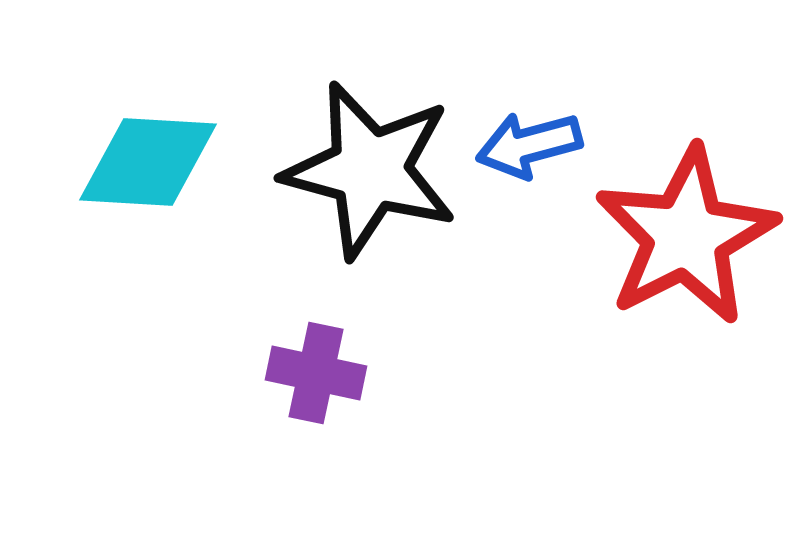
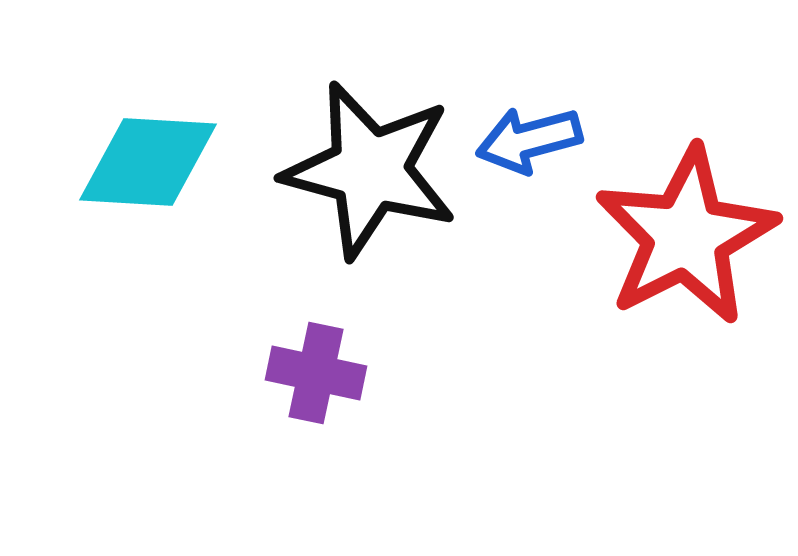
blue arrow: moved 5 px up
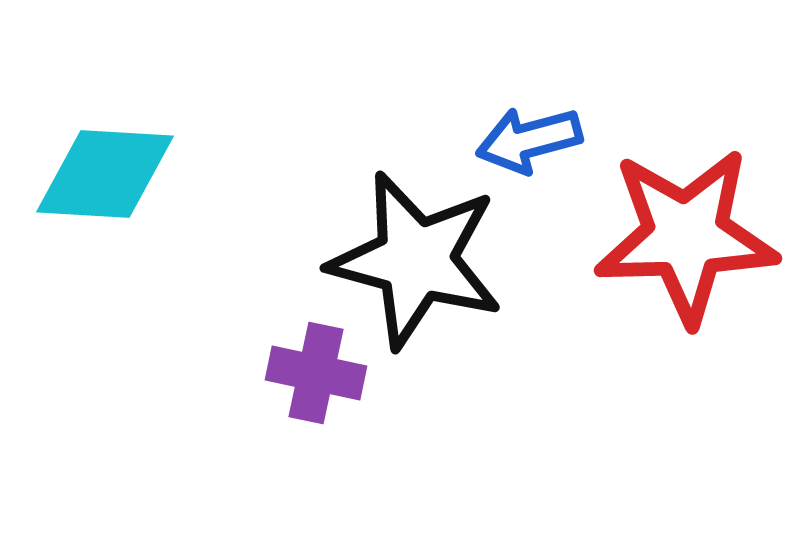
cyan diamond: moved 43 px left, 12 px down
black star: moved 46 px right, 90 px down
red star: rotated 25 degrees clockwise
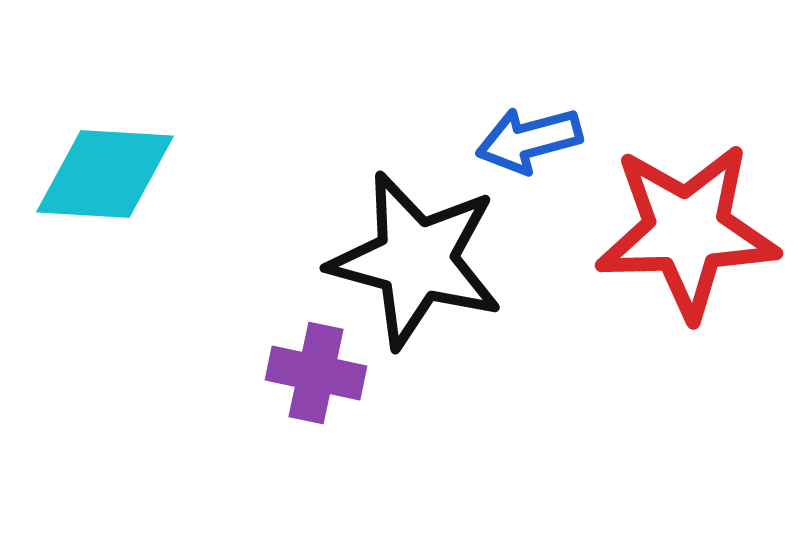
red star: moved 1 px right, 5 px up
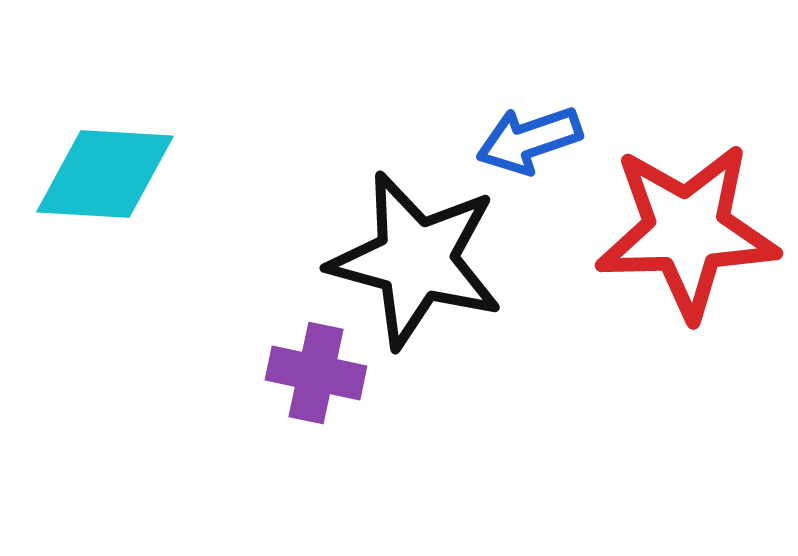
blue arrow: rotated 4 degrees counterclockwise
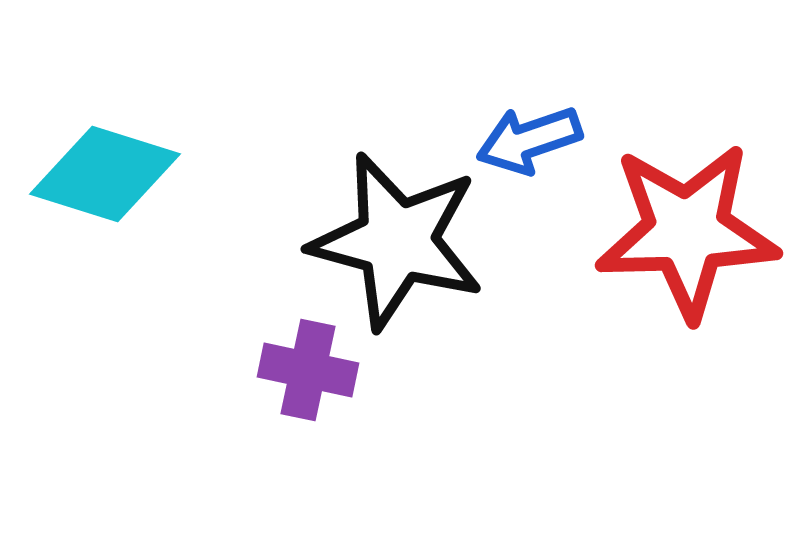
cyan diamond: rotated 14 degrees clockwise
black star: moved 19 px left, 19 px up
purple cross: moved 8 px left, 3 px up
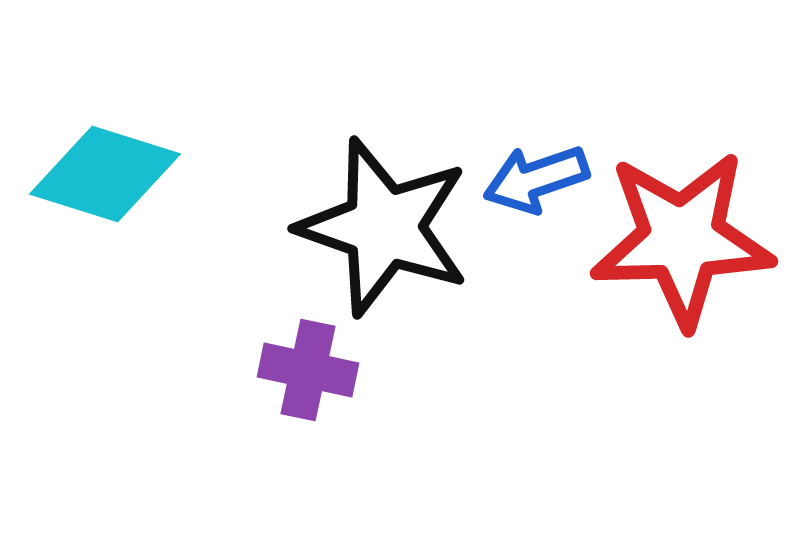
blue arrow: moved 7 px right, 39 px down
red star: moved 5 px left, 8 px down
black star: moved 13 px left, 14 px up; rotated 4 degrees clockwise
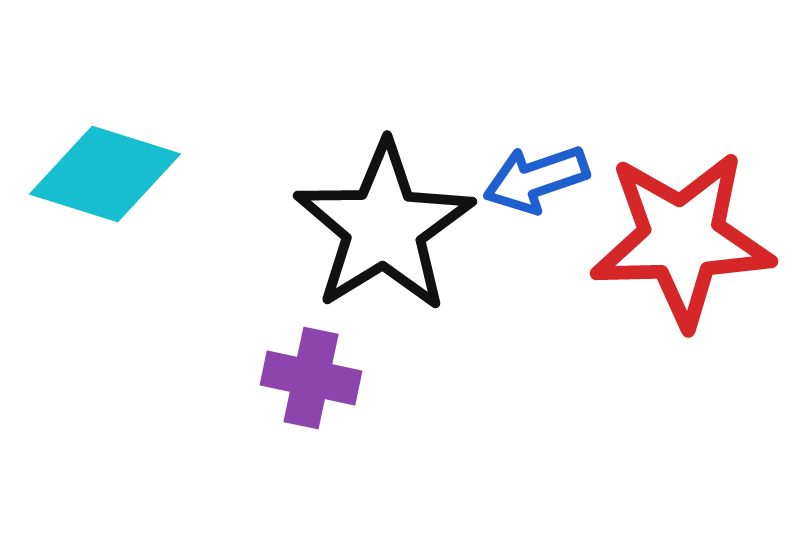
black star: rotated 21 degrees clockwise
purple cross: moved 3 px right, 8 px down
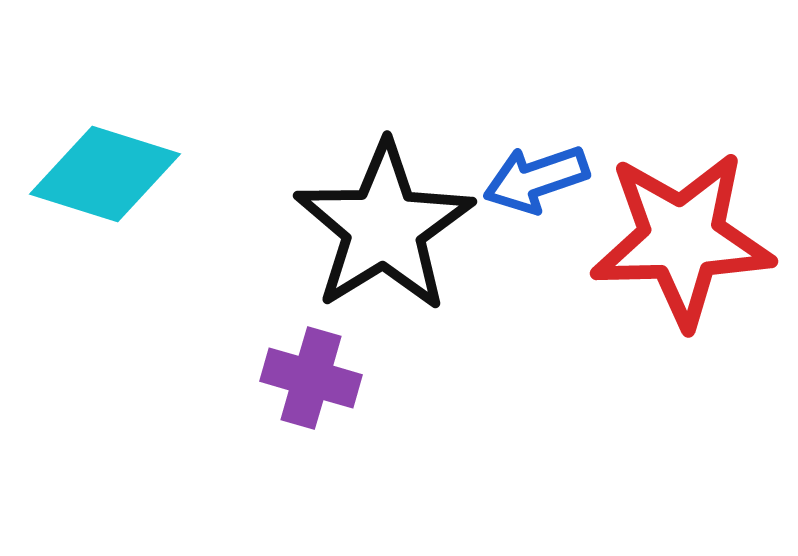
purple cross: rotated 4 degrees clockwise
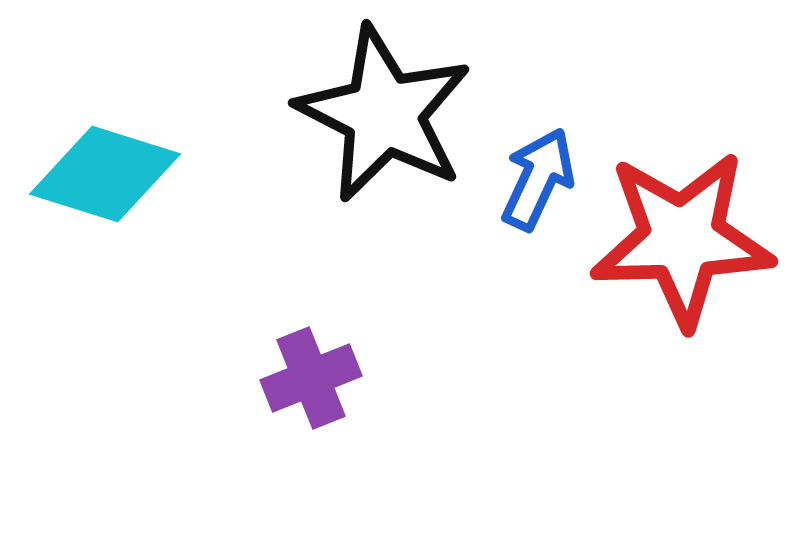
blue arrow: moved 2 px right; rotated 134 degrees clockwise
black star: moved 113 px up; rotated 13 degrees counterclockwise
purple cross: rotated 38 degrees counterclockwise
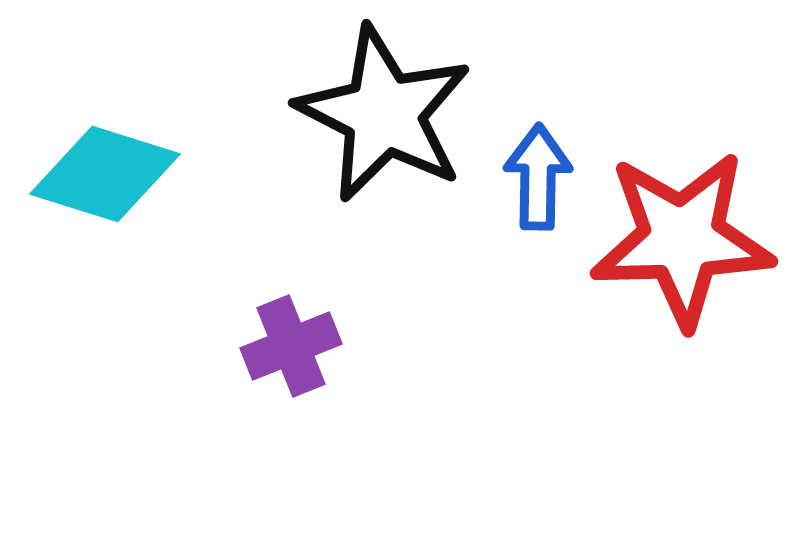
blue arrow: moved 2 px up; rotated 24 degrees counterclockwise
purple cross: moved 20 px left, 32 px up
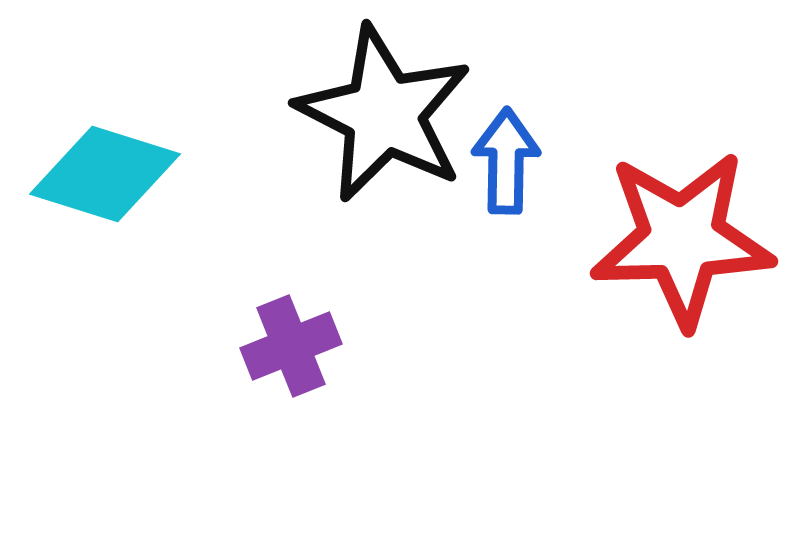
blue arrow: moved 32 px left, 16 px up
